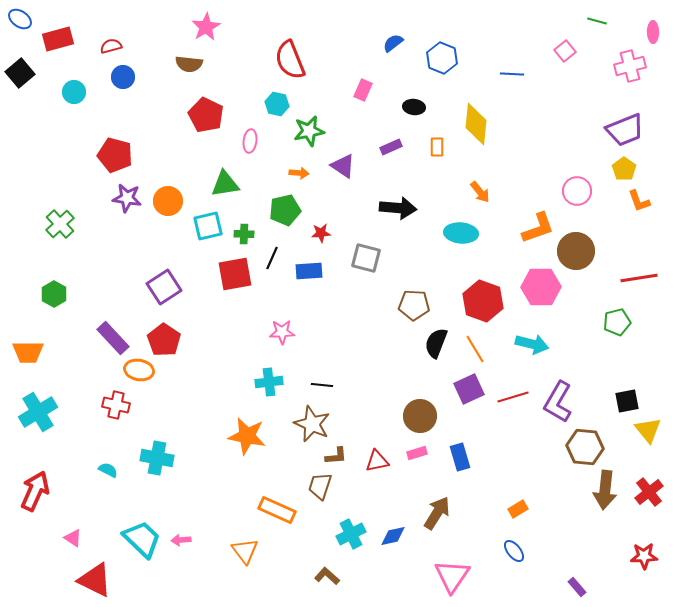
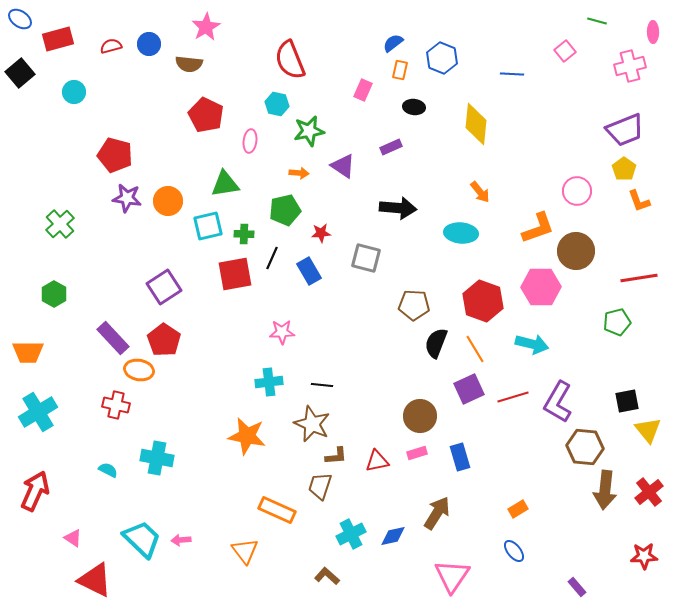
blue circle at (123, 77): moved 26 px right, 33 px up
orange rectangle at (437, 147): moved 37 px left, 77 px up; rotated 12 degrees clockwise
blue rectangle at (309, 271): rotated 64 degrees clockwise
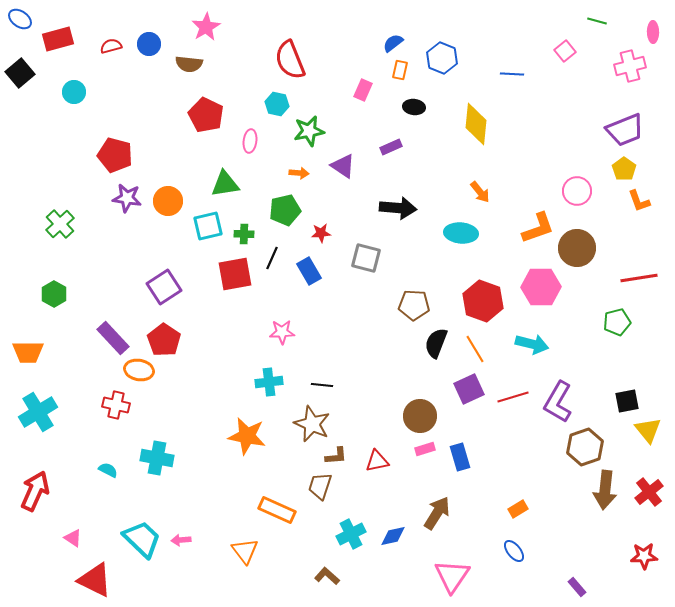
brown circle at (576, 251): moved 1 px right, 3 px up
brown hexagon at (585, 447): rotated 24 degrees counterclockwise
pink rectangle at (417, 453): moved 8 px right, 4 px up
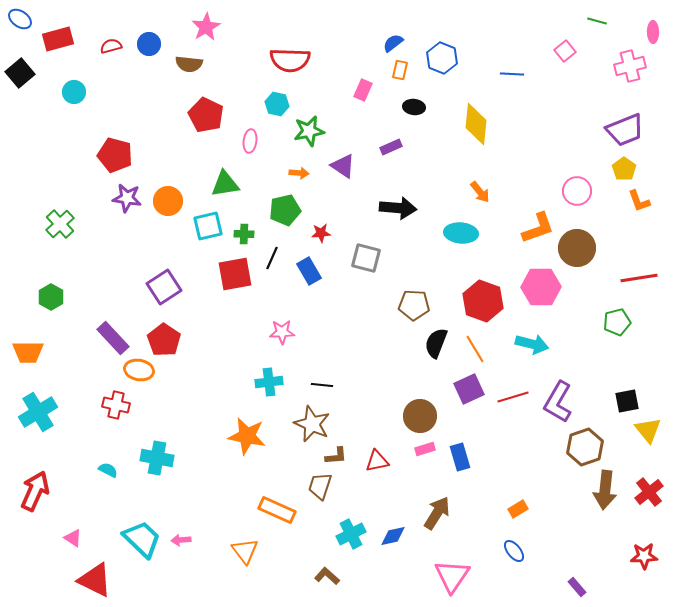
red semicircle at (290, 60): rotated 66 degrees counterclockwise
green hexagon at (54, 294): moved 3 px left, 3 px down
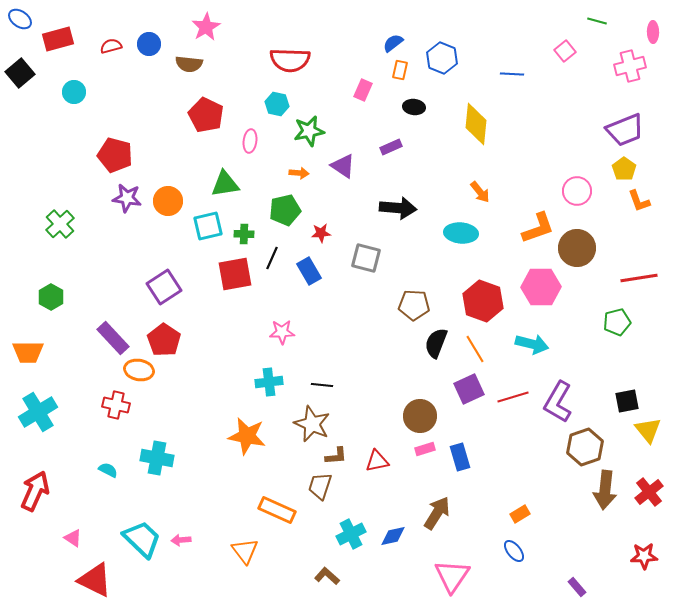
orange rectangle at (518, 509): moved 2 px right, 5 px down
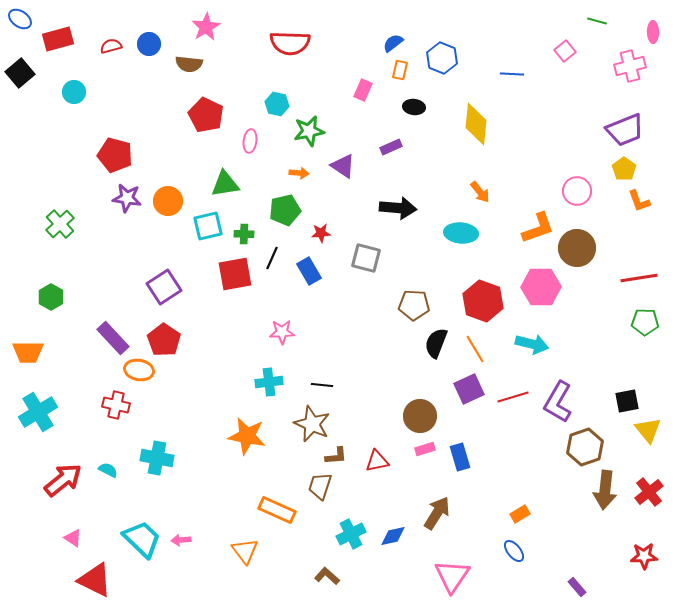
red semicircle at (290, 60): moved 17 px up
green pentagon at (617, 322): moved 28 px right; rotated 16 degrees clockwise
red arrow at (35, 491): moved 28 px right, 11 px up; rotated 27 degrees clockwise
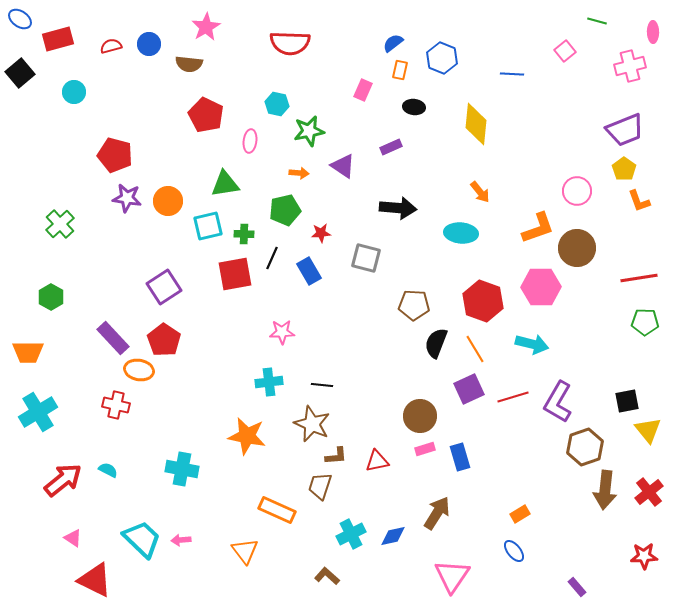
cyan cross at (157, 458): moved 25 px right, 11 px down
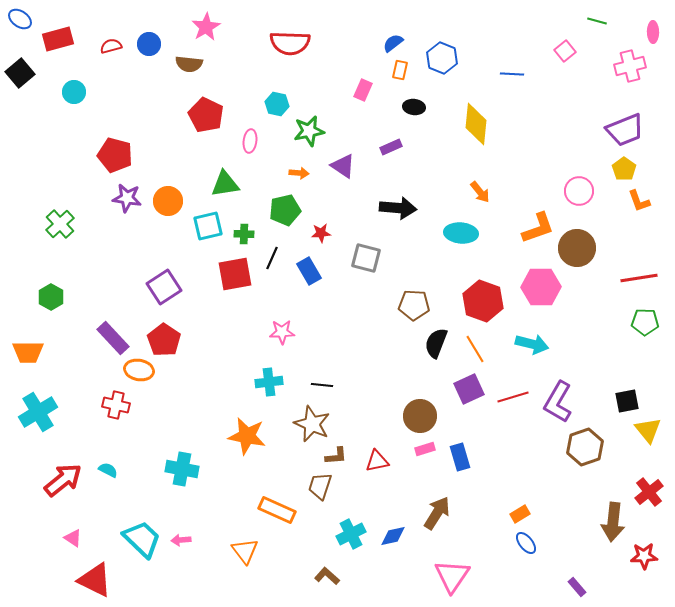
pink circle at (577, 191): moved 2 px right
brown arrow at (605, 490): moved 8 px right, 32 px down
blue ellipse at (514, 551): moved 12 px right, 8 px up
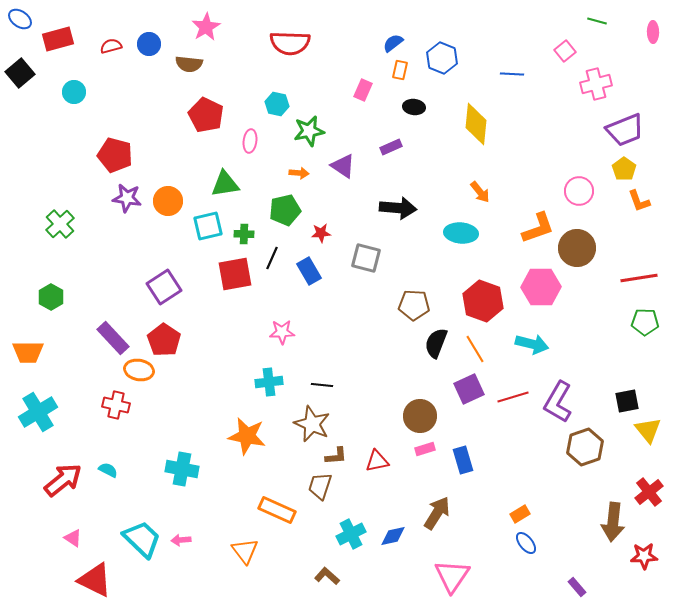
pink cross at (630, 66): moved 34 px left, 18 px down
blue rectangle at (460, 457): moved 3 px right, 3 px down
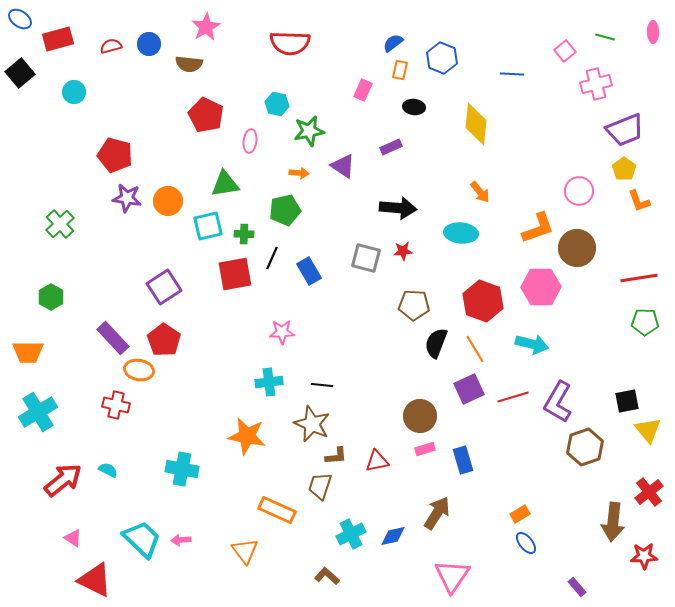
green line at (597, 21): moved 8 px right, 16 px down
red star at (321, 233): moved 82 px right, 18 px down
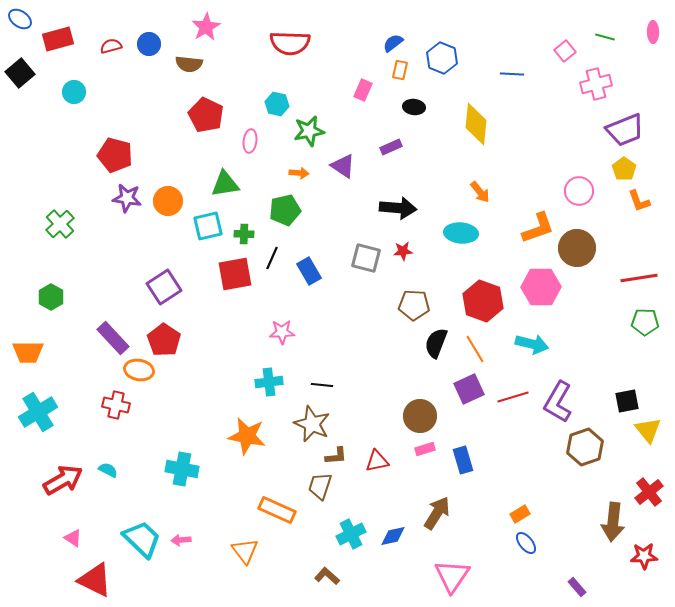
red arrow at (63, 480): rotated 9 degrees clockwise
